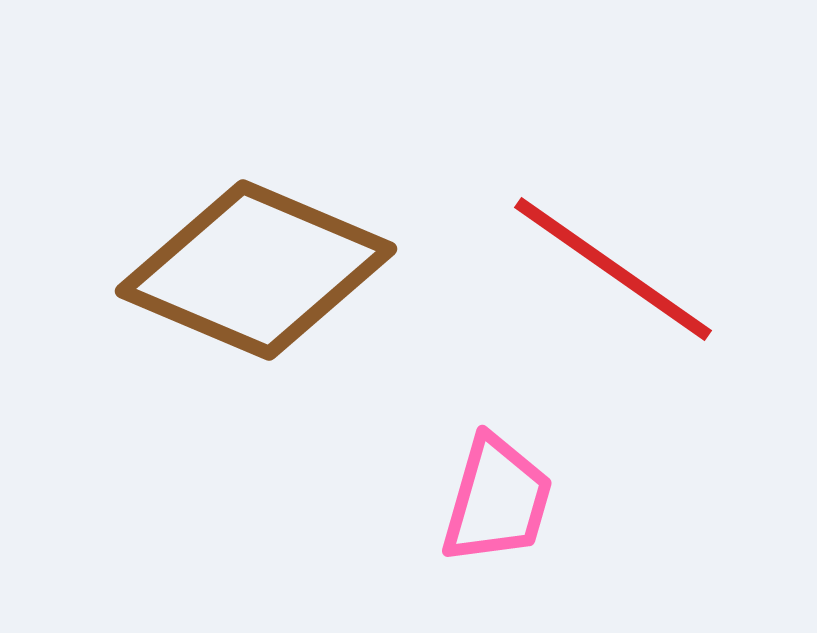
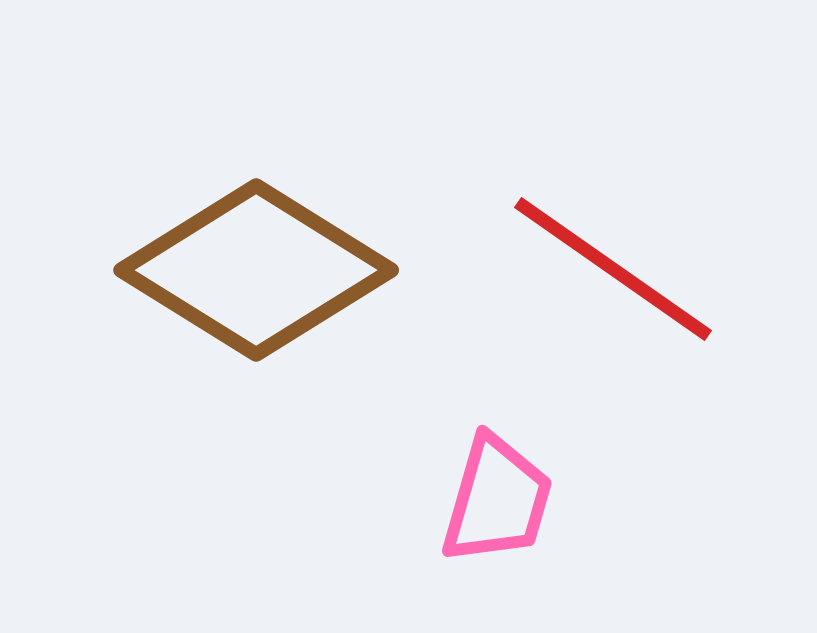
brown diamond: rotated 9 degrees clockwise
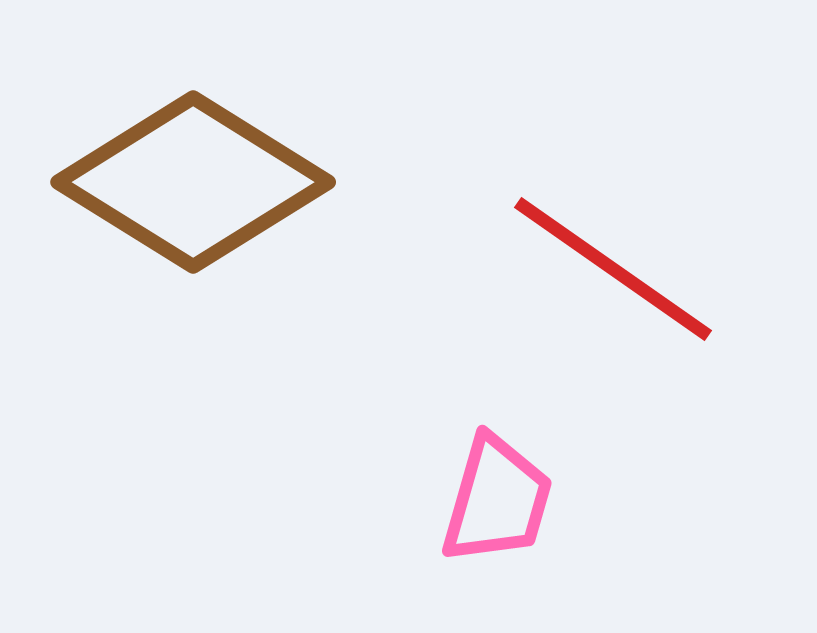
brown diamond: moved 63 px left, 88 px up
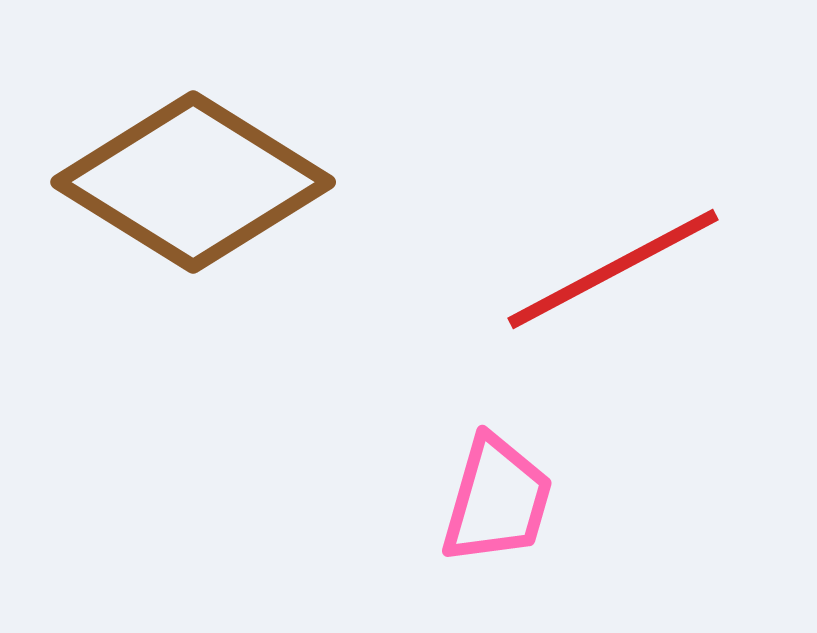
red line: rotated 63 degrees counterclockwise
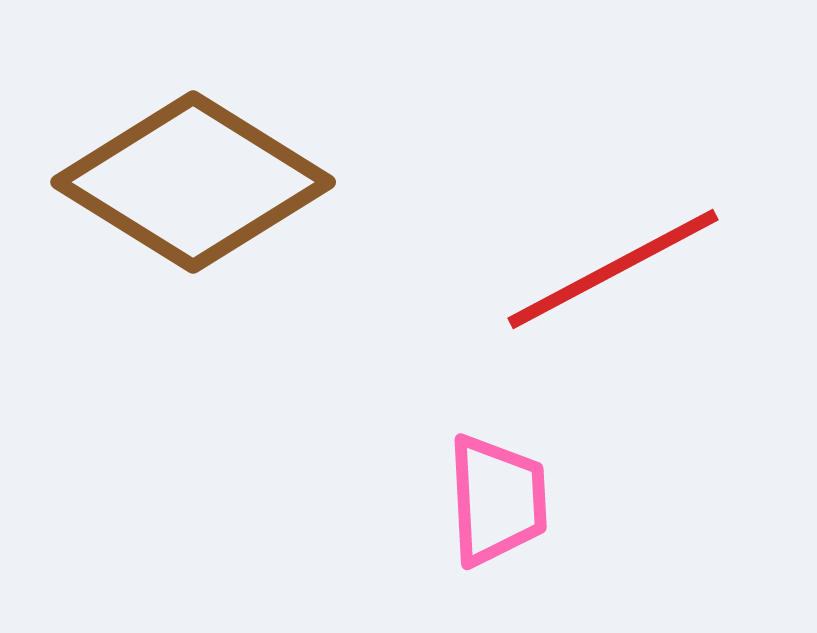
pink trapezoid: rotated 19 degrees counterclockwise
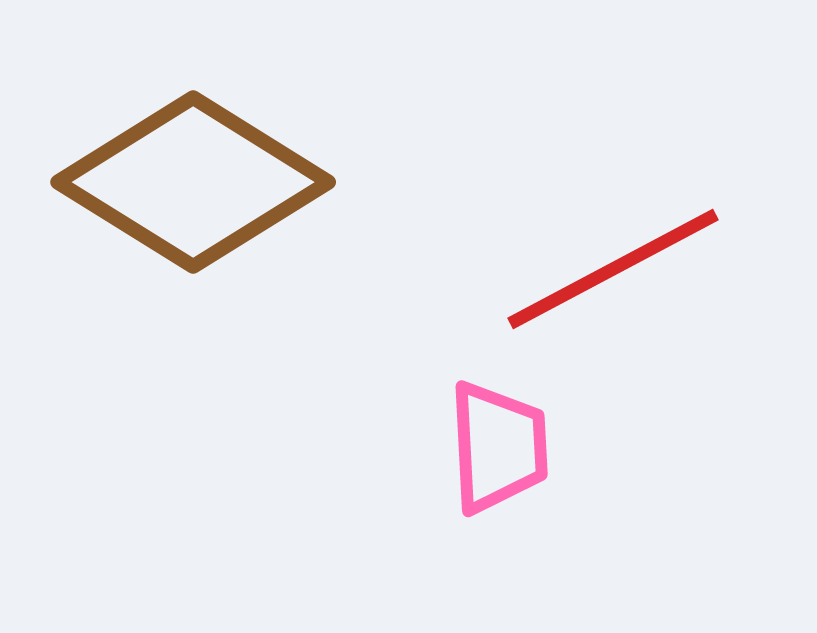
pink trapezoid: moved 1 px right, 53 px up
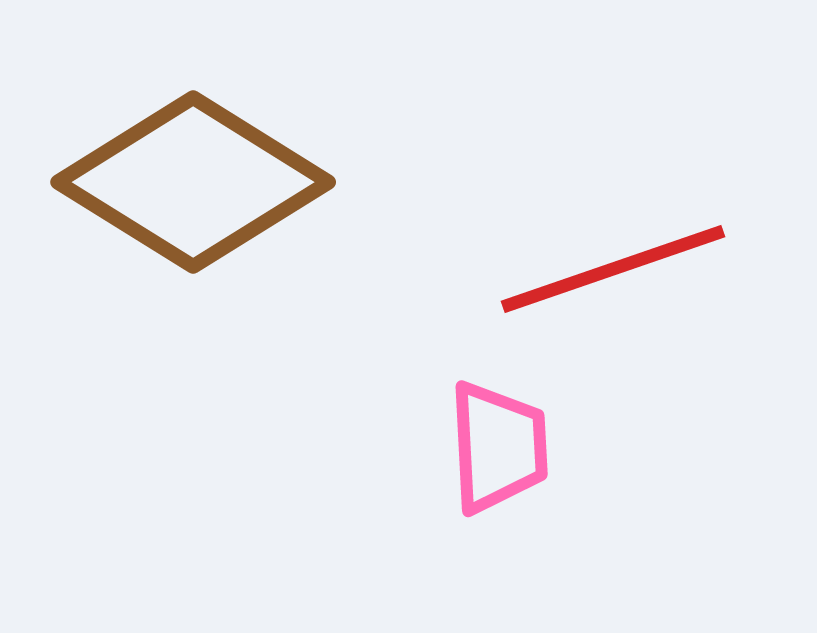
red line: rotated 9 degrees clockwise
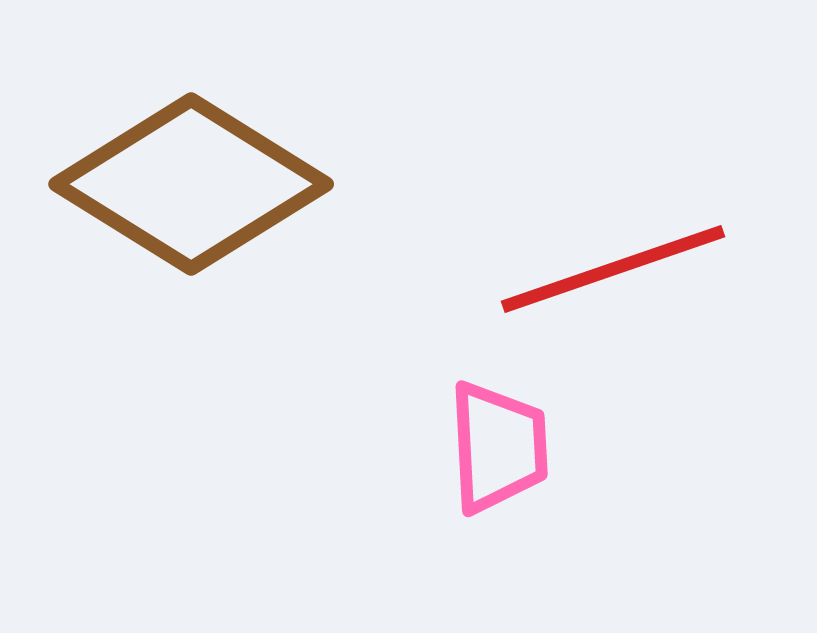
brown diamond: moved 2 px left, 2 px down
